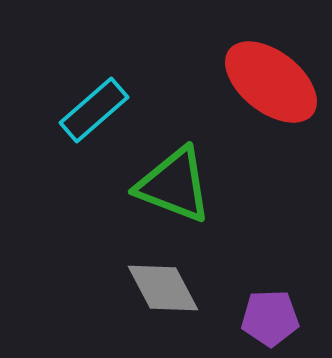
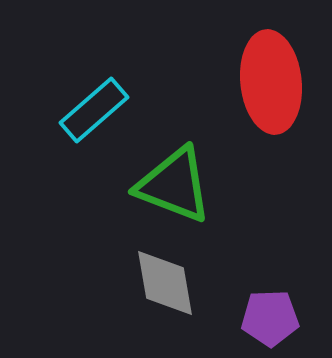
red ellipse: rotated 46 degrees clockwise
gray diamond: moved 2 px right, 5 px up; rotated 18 degrees clockwise
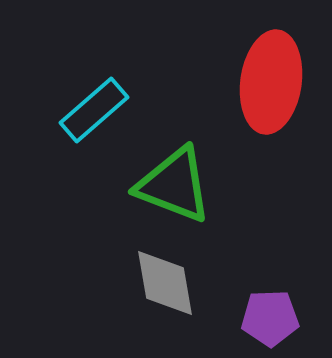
red ellipse: rotated 14 degrees clockwise
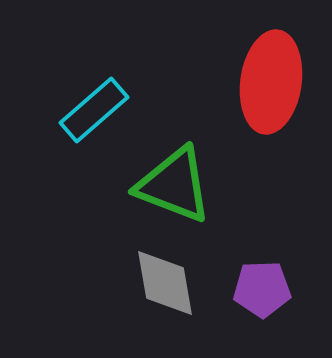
purple pentagon: moved 8 px left, 29 px up
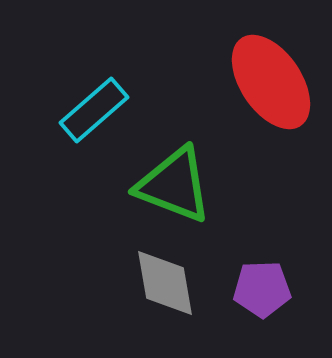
red ellipse: rotated 42 degrees counterclockwise
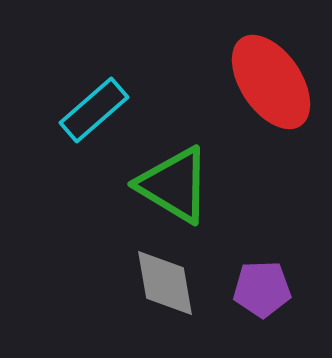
green triangle: rotated 10 degrees clockwise
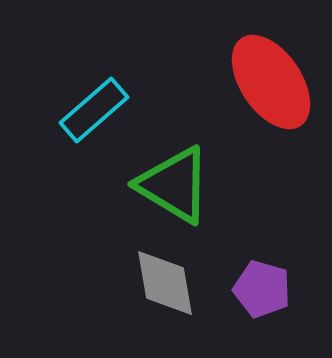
purple pentagon: rotated 18 degrees clockwise
